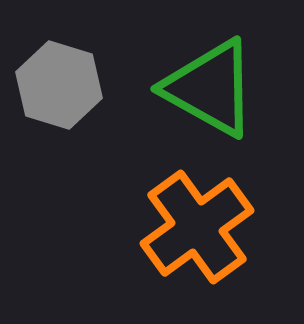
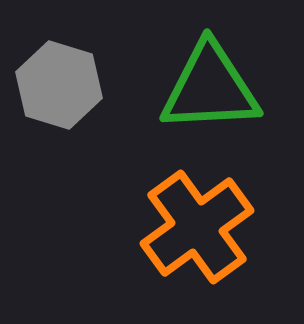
green triangle: rotated 32 degrees counterclockwise
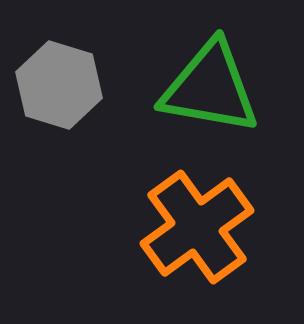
green triangle: rotated 13 degrees clockwise
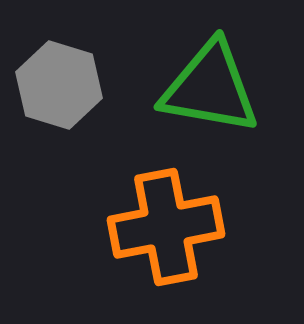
orange cross: moved 31 px left; rotated 25 degrees clockwise
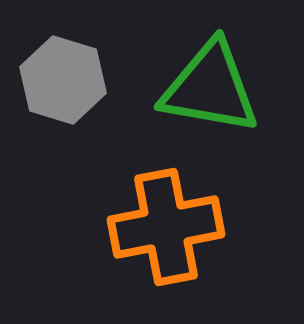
gray hexagon: moved 4 px right, 5 px up
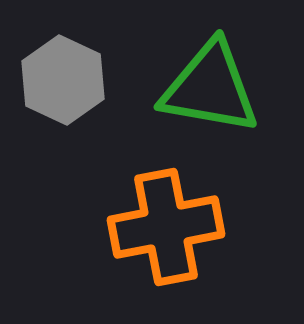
gray hexagon: rotated 8 degrees clockwise
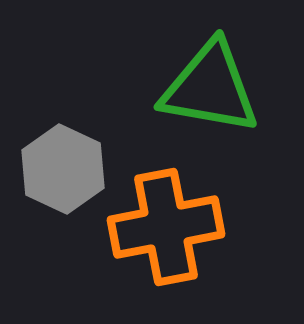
gray hexagon: moved 89 px down
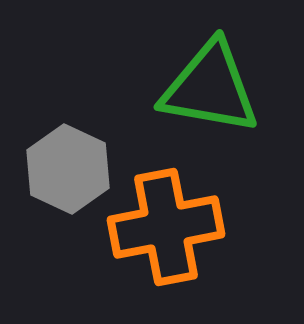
gray hexagon: moved 5 px right
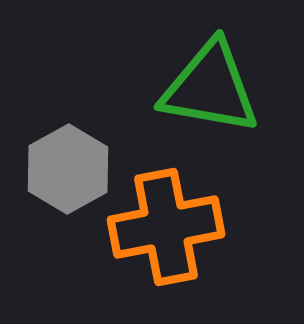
gray hexagon: rotated 6 degrees clockwise
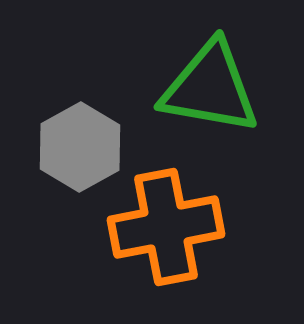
gray hexagon: moved 12 px right, 22 px up
